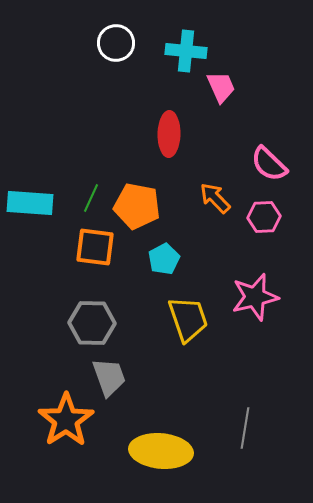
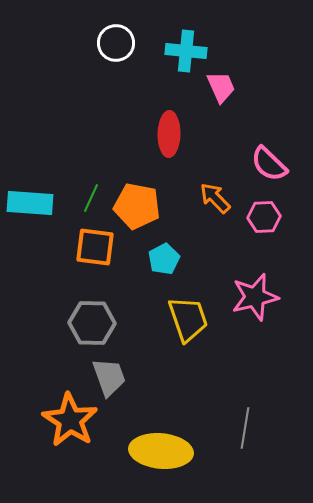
orange star: moved 4 px right; rotated 6 degrees counterclockwise
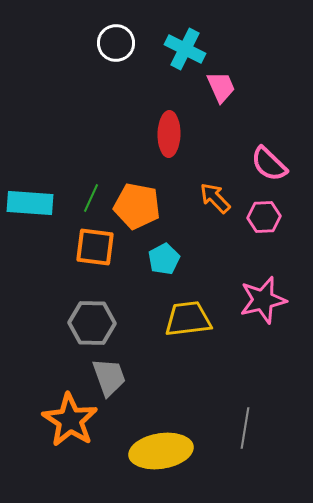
cyan cross: moved 1 px left, 2 px up; rotated 21 degrees clockwise
pink star: moved 8 px right, 3 px down
yellow trapezoid: rotated 78 degrees counterclockwise
yellow ellipse: rotated 14 degrees counterclockwise
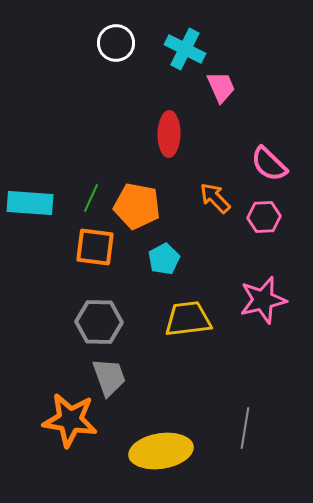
gray hexagon: moved 7 px right, 1 px up
orange star: rotated 24 degrees counterclockwise
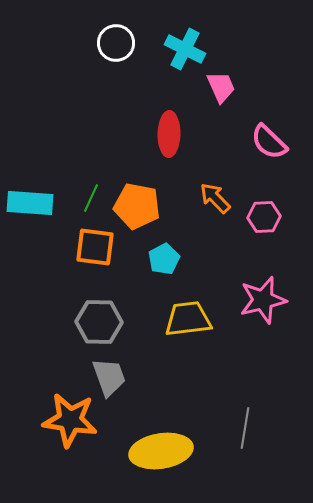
pink semicircle: moved 22 px up
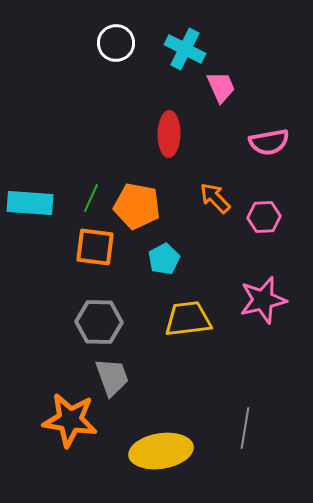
pink semicircle: rotated 54 degrees counterclockwise
gray trapezoid: moved 3 px right
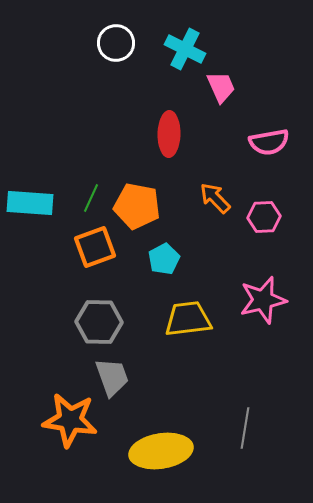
orange square: rotated 27 degrees counterclockwise
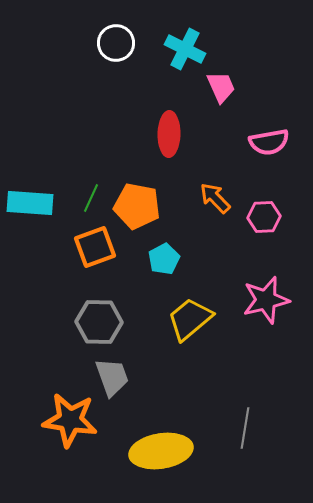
pink star: moved 3 px right
yellow trapezoid: moved 2 px right; rotated 33 degrees counterclockwise
